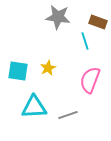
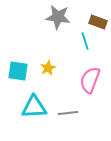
gray line: moved 2 px up; rotated 12 degrees clockwise
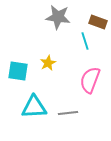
yellow star: moved 5 px up
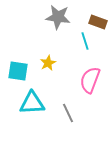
cyan triangle: moved 2 px left, 4 px up
gray line: rotated 72 degrees clockwise
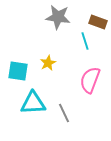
cyan triangle: moved 1 px right
gray line: moved 4 px left
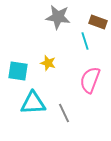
yellow star: rotated 28 degrees counterclockwise
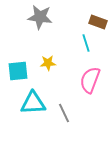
gray star: moved 18 px left
cyan line: moved 1 px right, 2 px down
yellow star: rotated 21 degrees counterclockwise
cyan square: rotated 15 degrees counterclockwise
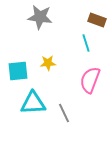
brown rectangle: moved 1 px left, 2 px up
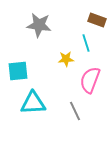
gray star: moved 1 px left, 8 px down
yellow star: moved 18 px right, 4 px up
gray line: moved 11 px right, 2 px up
